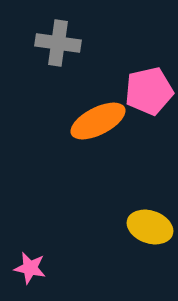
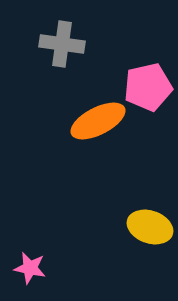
gray cross: moved 4 px right, 1 px down
pink pentagon: moved 1 px left, 4 px up
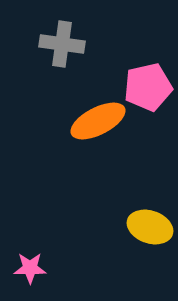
pink star: rotated 12 degrees counterclockwise
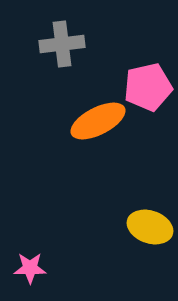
gray cross: rotated 15 degrees counterclockwise
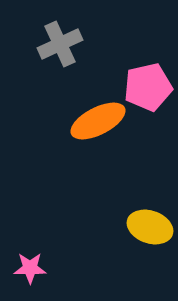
gray cross: moved 2 px left; rotated 18 degrees counterclockwise
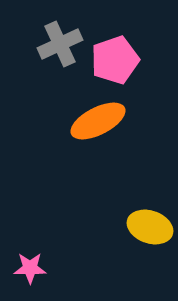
pink pentagon: moved 33 px left, 27 px up; rotated 6 degrees counterclockwise
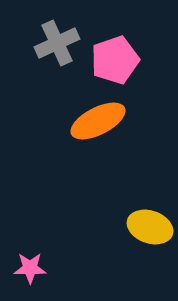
gray cross: moved 3 px left, 1 px up
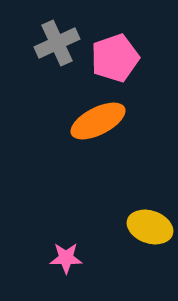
pink pentagon: moved 2 px up
pink star: moved 36 px right, 10 px up
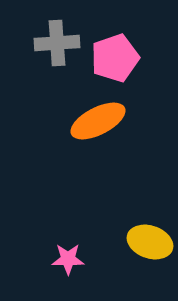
gray cross: rotated 21 degrees clockwise
yellow ellipse: moved 15 px down
pink star: moved 2 px right, 1 px down
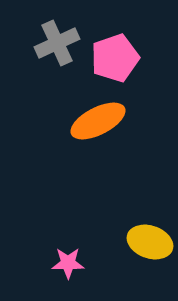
gray cross: rotated 21 degrees counterclockwise
pink star: moved 4 px down
